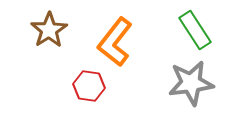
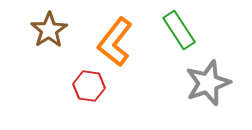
green rectangle: moved 16 px left
gray star: moved 17 px right; rotated 12 degrees counterclockwise
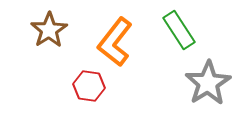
gray star: rotated 12 degrees counterclockwise
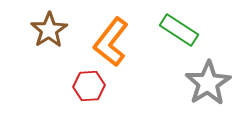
green rectangle: rotated 24 degrees counterclockwise
orange L-shape: moved 4 px left
red hexagon: rotated 12 degrees counterclockwise
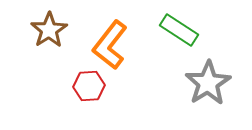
orange L-shape: moved 1 px left, 3 px down
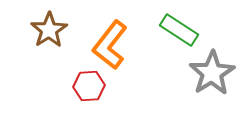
gray star: moved 4 px right, 10 px up
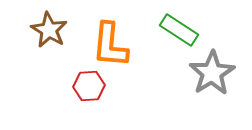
brown star: rotated 9 degrees counterclockwise
orange L-shape: rotated 33 degrees counterclockwise
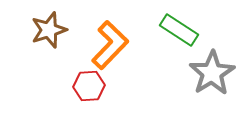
brown star: rotated 24 degrees clockwise
orange L-shape: rotated 141 degrees counterclockwise
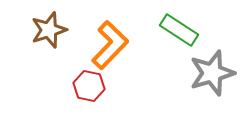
gray star: rotated 15 degrees clockwise
red hexagon: rotated 16 degrees clockwise
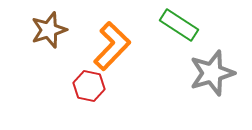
green rectangle: moved 5 px up
orange L-shape: moved 2 px right, 1 px down
